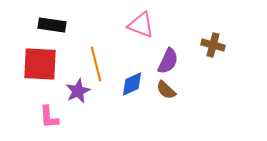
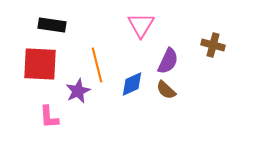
pink triangle: rotated 40 degrees clockwise
orange line: moved 1 px right, 1 px down
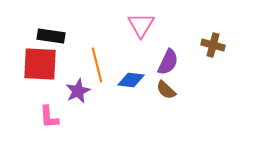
black rectangle: moved 1 px left, 11 px down
purple semicircle: moved 1 px down
blue diamond: moved 1 px left, 4 px up; rotated 32 degrees clockwise
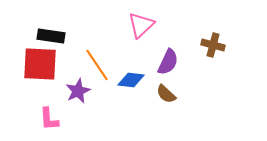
pink triangle: rotated 16 degrees clockwise
orange line: rotated 20 degrees counterclockwise
brown semicircle: moved 4 px down
pink L-shape: moved 2 px down
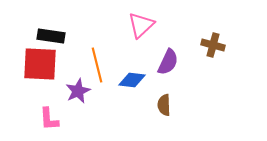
orange line: rotated 20 degrees clockwise
blue diamond: moved 1 px right
brown semicircle: moved 2 px left, 11 px down; rotated 45 degrees clockwise
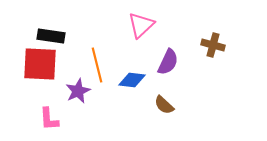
brown semicircle: rotated 45 degrees counterclockwise
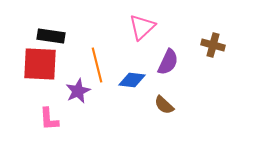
pink triangle: moved 1 px right, 2 px down
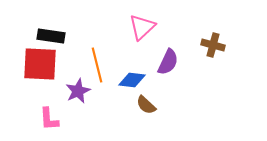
brown semicircle: moved 18 px left
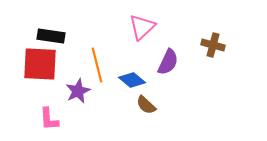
blue diamond: rotated 32 degrees clockwise
